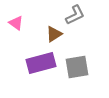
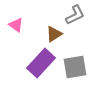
pink triangle: moved 2 px down
purple rectangle: rotated 32 degrees counterclockwise
gray square: moved 2 px left
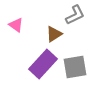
purple rectangle: moved 2 px right, 1 px down
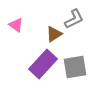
gray L-shape: moved 1 px left, 4 px down
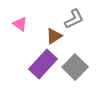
pink triangle: moved 4 px right, 1 px up
brown triangle: moved 2 px down
gray square: rotated 35 degrees counterclockwise
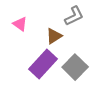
gray L-shape: moved 3 px up
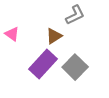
gray L-shape: moved 1 px right, 1 px up
pink triangle: moved 8 px left, 10 px down
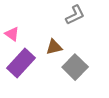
brown triangle: moved 11 px down; rotated 18 degrees clockwise
purple rectangle: moved 22 px left, 1 px up
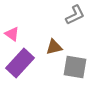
purple rectangle: moved 1 px left
gray square: rotated 35 degrees counterclockwise
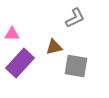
gray L-shape: moved 3 px down
pink triangle: rotated 35 degrees counterclockwise
gray square: moved 1 px right, 1 px up
